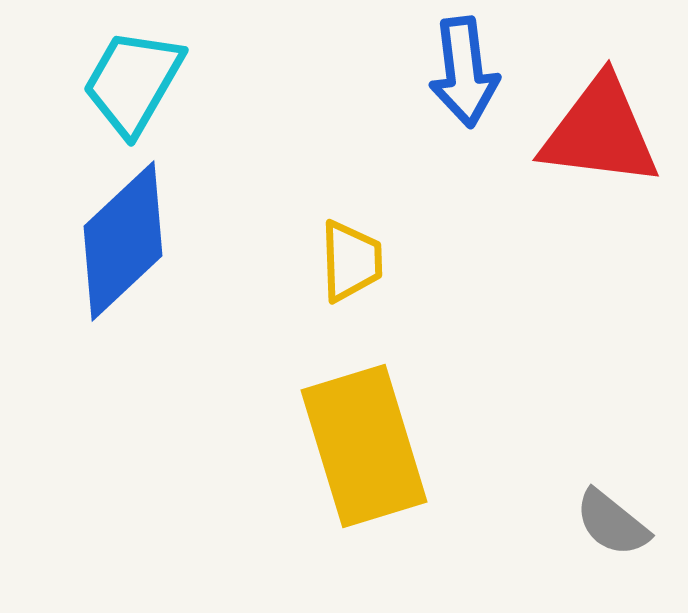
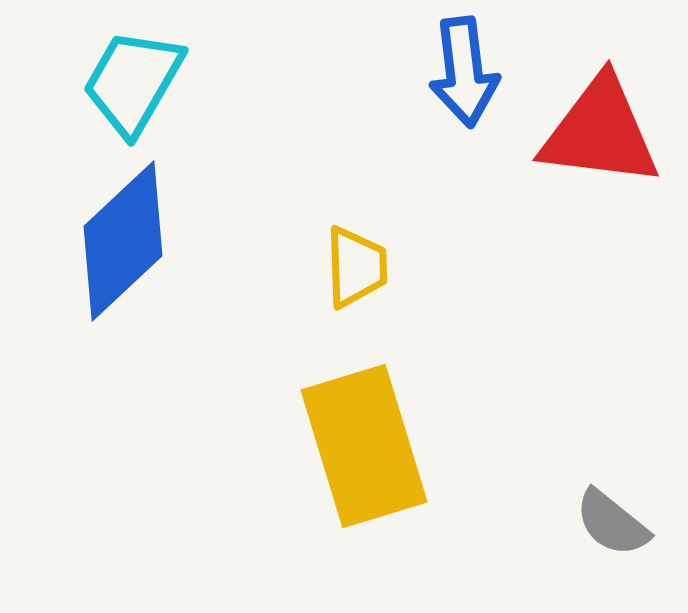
yellow trapezoid: moved 5 px right, 6 px down
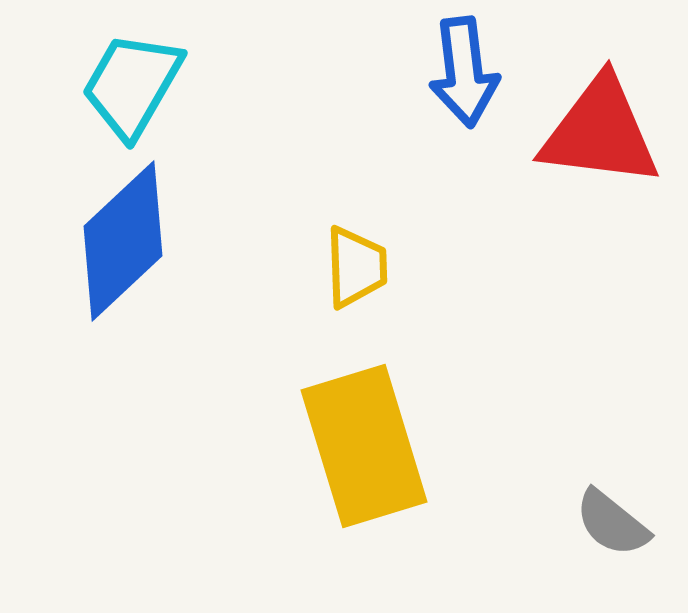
cyan trapezoid: moved 1 px left, 3 px down
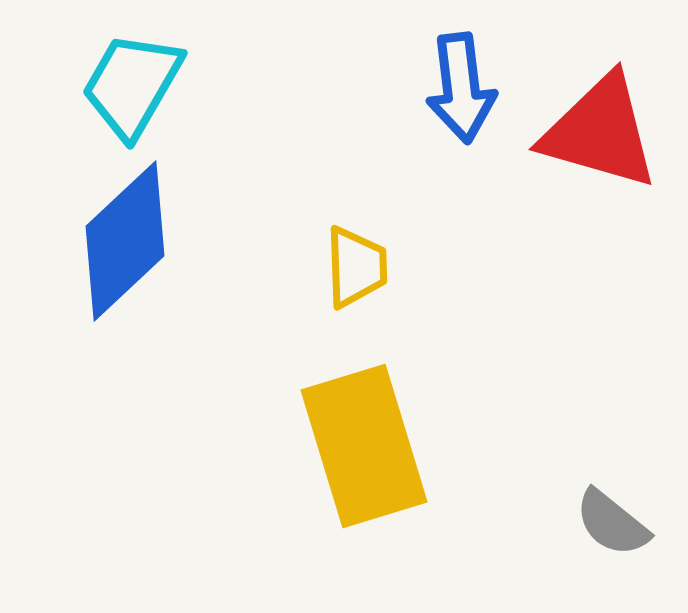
blue arrow: moved 3 px left, 16 px down
red triangle: rotated 9 degrees clockwise
blue diamond: moved 2 px right
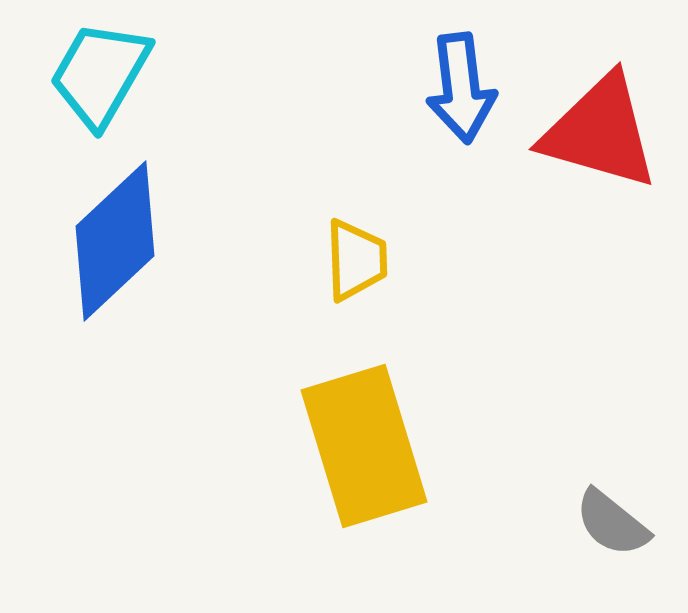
cyan trapezoid: moved 32 px left, 11 px up
blue diamond: moved 10 px left
yellow trapezoid: moved 7 px up
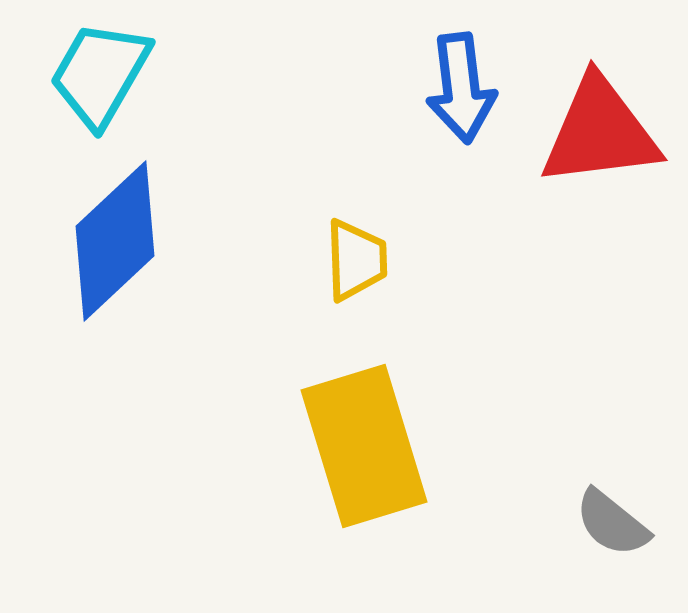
red triangle: rotated 23 degrees counterclockwise
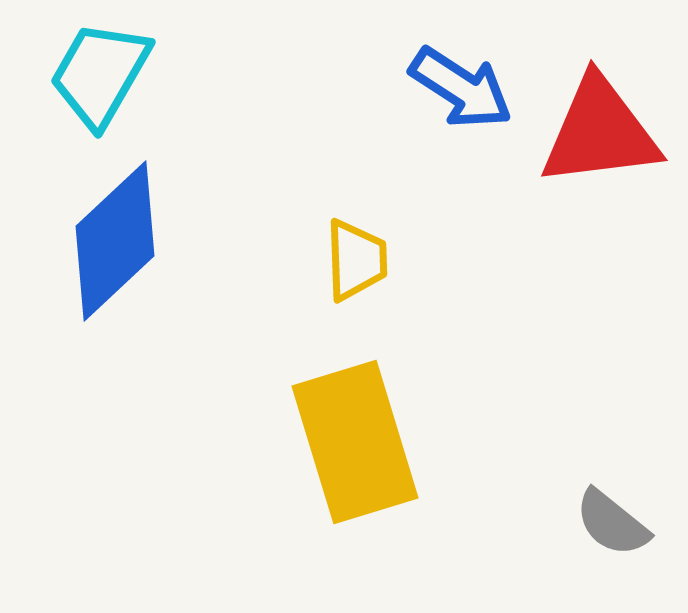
blue arrow: rotated 50 degrees counterclockwise
yellow rectangle: moved 9 px left, 4 px up
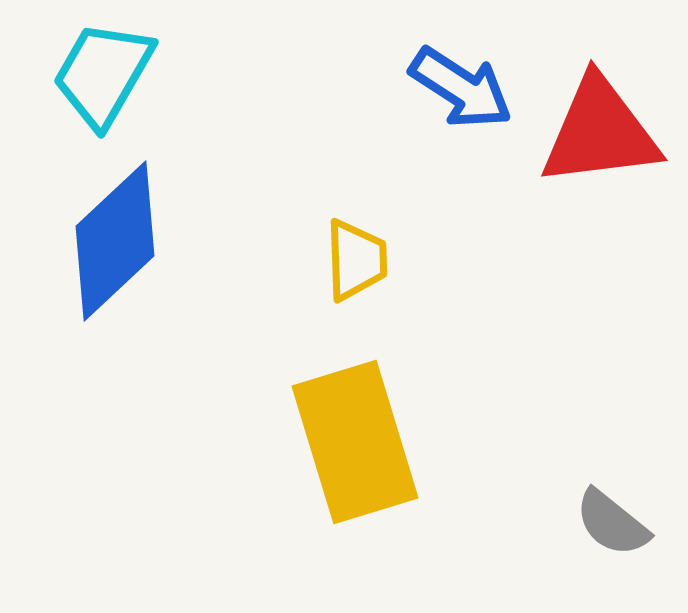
cyan trapezoid: moved 3 px right
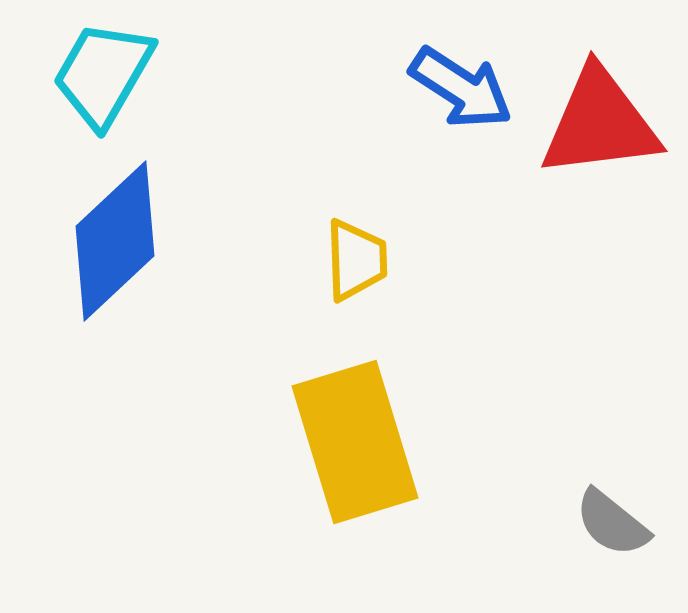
red triangle: moved 9 px up
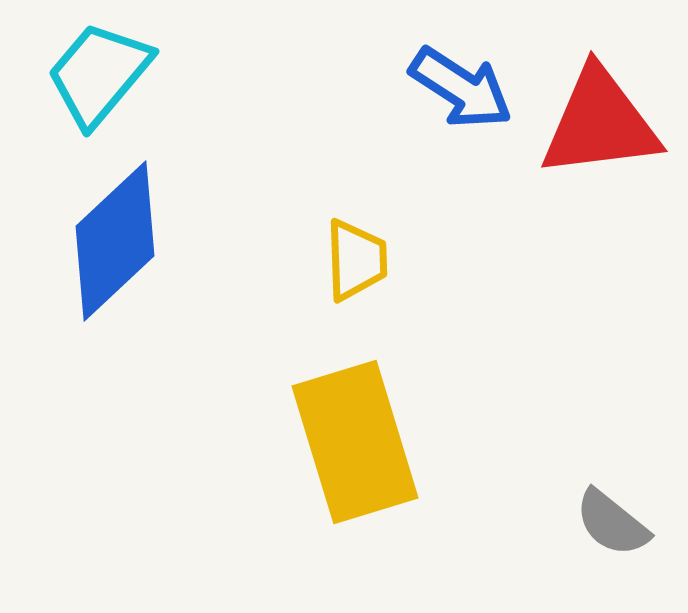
cyan trapezoid: moved 4 px left; rotated 10 degrees clockwise
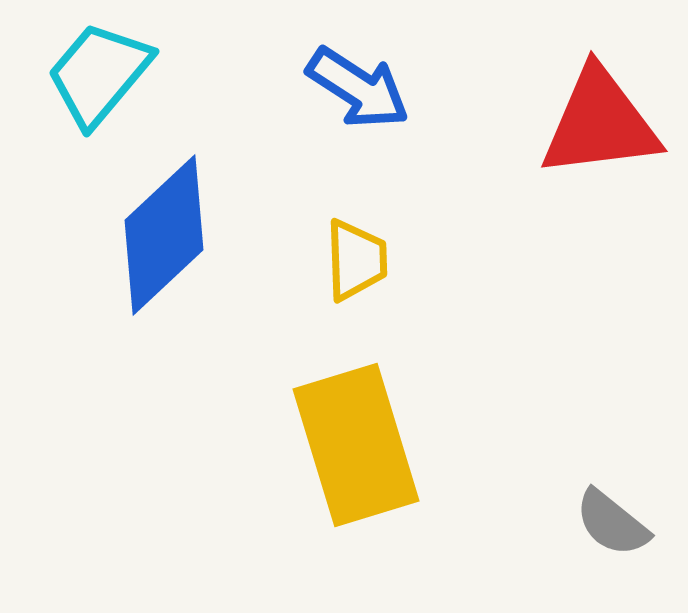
blue arrow: moved 103 px left
blue diamond: moved 49 px right, 6 px up
yellow rectangle: moved 1 px right, 3 px down
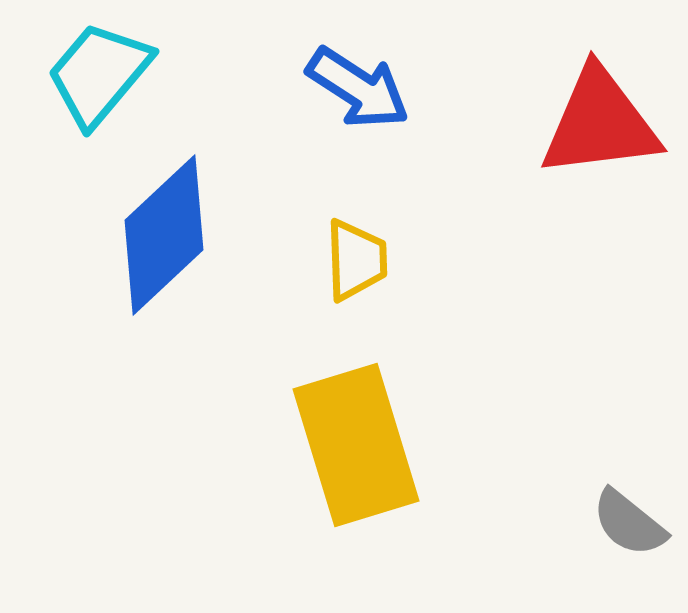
gray semicircle: moved 17 px right
